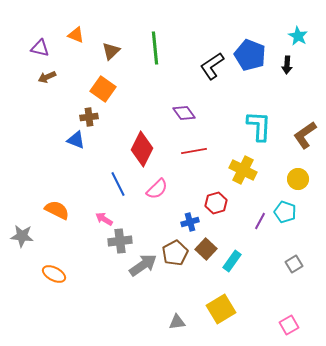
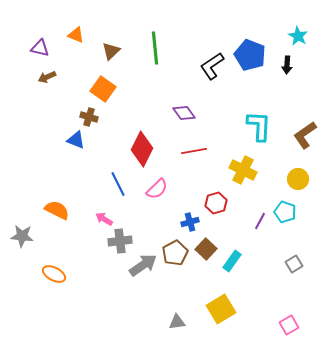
brown cross: rotated 24 degrees clockwise
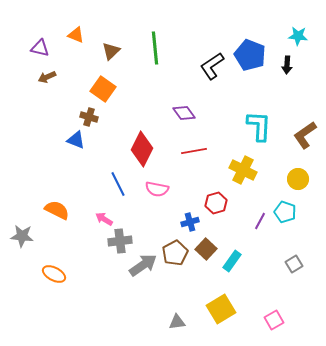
cyan star: rotated 24 degrees counterclockwise
pink semicircle: rotated 55 degrees clockwise
pink square: moved 15 px left, 5 px up
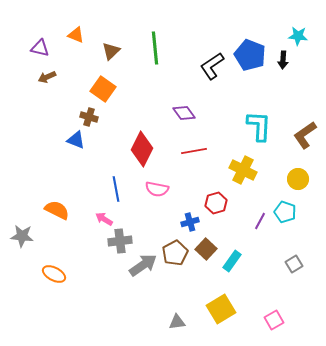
black arrow: moved 4 px left, 5 px up
blue line: moved 2 px left, 5 px down; rotated 15 degrees clockwise
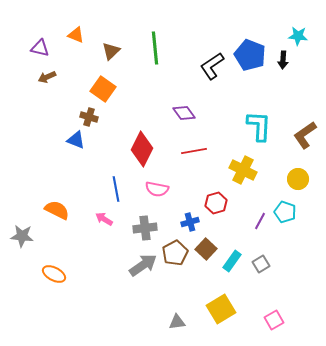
gray cross: moved 25 px right, 13 px up
gray square: moved 33 px left
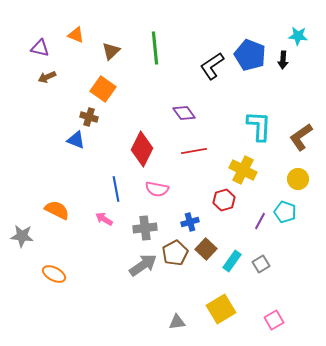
brown L-shape: moved 4 px left, 2 px down
red hexagon: moved 8 px right, 3 px up
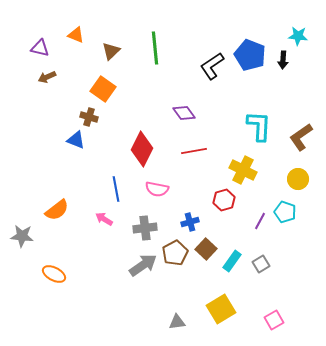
orange semicircle: rotated 115 degrees clockwise
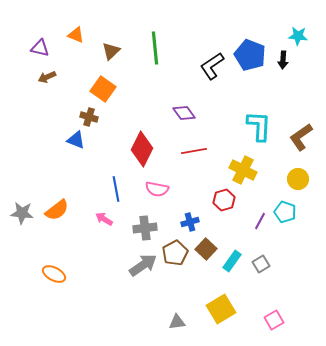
gray star: moved 23 px up
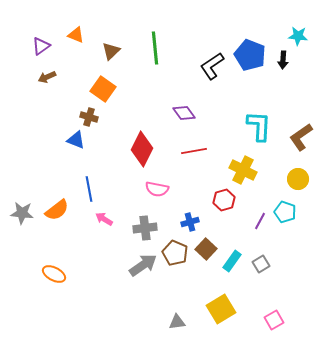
purple triangle: moved 1 px right, 2 px up; rotated 48 degrees counterclockwise
blue line: moved 27 px left
brown pentagon: rotated 20 degrees counterclockwise
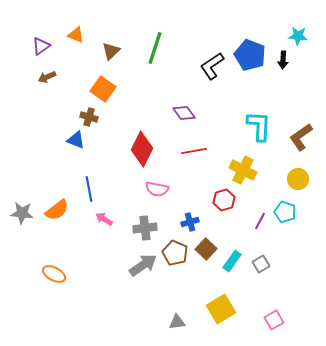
green line: rotated 24 degrees clockwise
